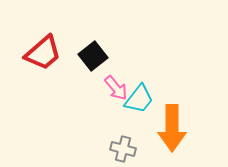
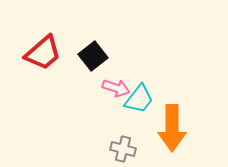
pink arrow: rotated 32 degrees counterclockwise
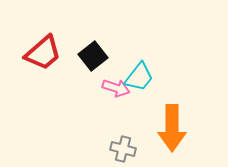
cyan trapezoid: moved 22 px up
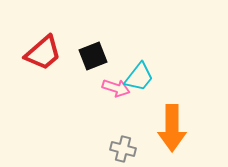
black square: rotated 16 degrees clockwise
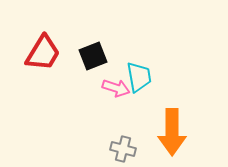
red trapezoid: rotated 18 degrees counterclockwise
cyan trapezoid: rotated 48 degrees counterclockwise
orange arrow: moved 4 px down
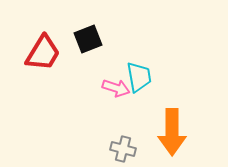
black square: moved 5 px left, 17 px up
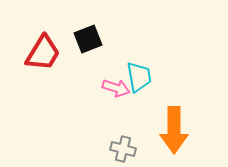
orange arrow: moved 2 px right, 2 px up
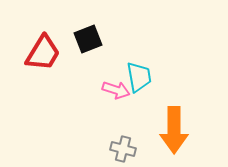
pink arrow: moved 2 px down
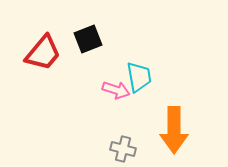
red trapezoid: rotated 9 degrees clockwise
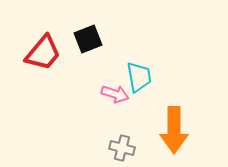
pink arrow: moved 1 px left, 4 px down
gray cross: moved 1 px left, 1 px up
